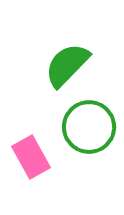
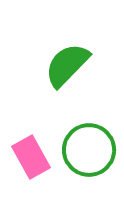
green circle: moved 23 px down
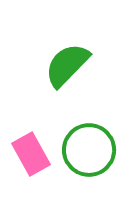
pink rectangle: moved 3 px up
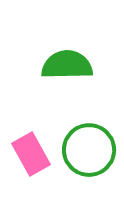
green semicircle: rotated 45 degrees clockwise
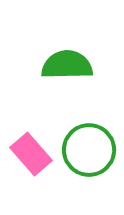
pink rectangle: rotated 12 degrees counterclockwise
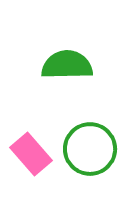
green circle: moved 1 px right, 1 px up
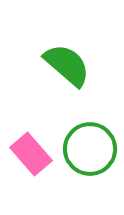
green semicircle: rotated 42 degrees clockwise
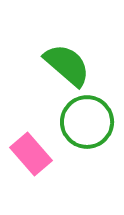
green circle: moved 3 px left, 27 px up
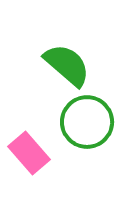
pink rectangle: moved 2 px left, 1 px up
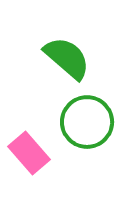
green semicircle: moved 7 px up
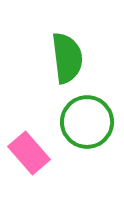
green semicircle: rotated 42 degrees clockwise
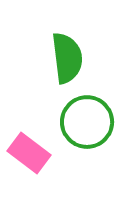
pink rectangle: rotated 12 degrees counterclockwise
